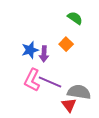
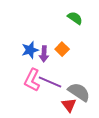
orange square: moved 4 px left, 5 px down
gray semicircle: rotated 25 degrees clockwise
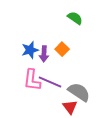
pink L-shape: rotated 20 degrees counterclockwise
red triangle: moved 1 px right, 2 px down
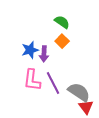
green semicircle: moved 13 px left, 4 px down
orange square: moved 8 px up
purple line: moved 3 px right, 1 px down; rotated 40 degrees clockwise
red triangle: moved 16 px right
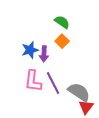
pink L-shape: moved 1 px right, 1 px down
red triangle: rotated 14 degrees clockwise
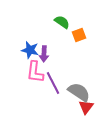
orange square: moved 17 px right, 6 px up; rotated 24 degrees clockwise
blue star: rotated 30 degrees clockwise
pink L-shape: moved 2 px right, 9 px up
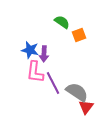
gray semicircle: moved 2 px left
